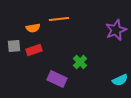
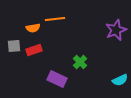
orange line: moved 4 px left
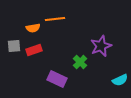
purple star: moved 15 px left, 16 px down
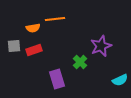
purple rectangle: rotated 48 degrees clockwise
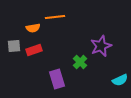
orange line: moved 2 px up
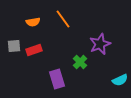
orange line: moved 8 px right, 2 px down; rotated 60 degrees clockwise
orange semicircle: moved 6 px up
purple star: moved 1 px left, 2 px up
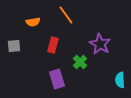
orange line: moved 3 px right, 4 px up
purple star: rotated 20 degrees counterclockwise
red rectangle: moved 19 px right, 5 px up; rotated 56 degrees counterclockwise
cyan semicircle: rotated 112 degrees clockwise
